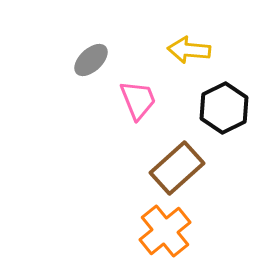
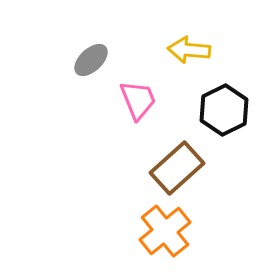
black hexagon: moved 2 px down
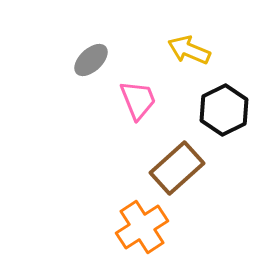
yellow arrow: rotated 18 degrees clockwise
orange cross: moved 23 px left, 4 px up; rotated 6 degrees clockwise
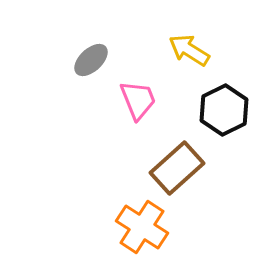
yellow arrow: rotated 9 degrees clockwise
orange cross: rotated 24 degrees counterclockwise
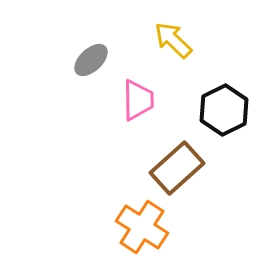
yellow arrow: moved 16 px left, 10 px up; rotated 12 degrees clockwise
pink trapezoid: rotated 21 degrees clockwise
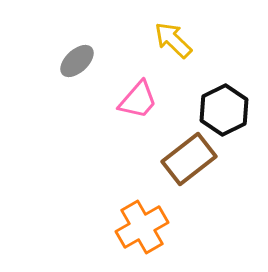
gray ellipse: moved 14 px left, 1 px down
pink trapezoid: rotated 42 degrees clockwise
brown rectangle: moved 12 px right, 9 px up; rotated 4 degrees clockwise
orange cross: rotated 27 degrees clockwise
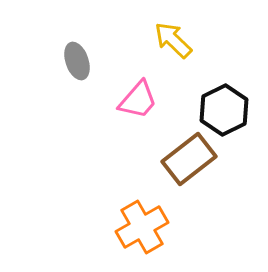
gray ellipse: rotated 66 degrees counterclockwise
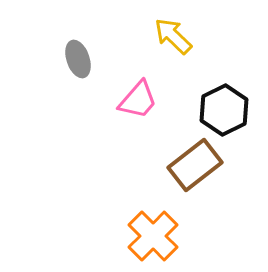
yellow arrow: moved 4 px up
gray ellipse: moved 1 px right, 2 px up
brown rectangle: moved 6 px right, 6 px down
orange cross: moved 11 px right, 9 px down; rotated 15 degrees counterclockwise
